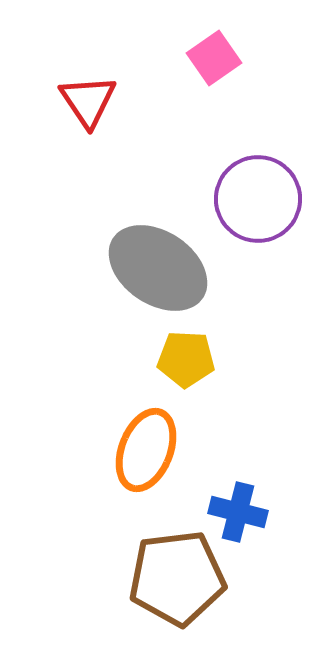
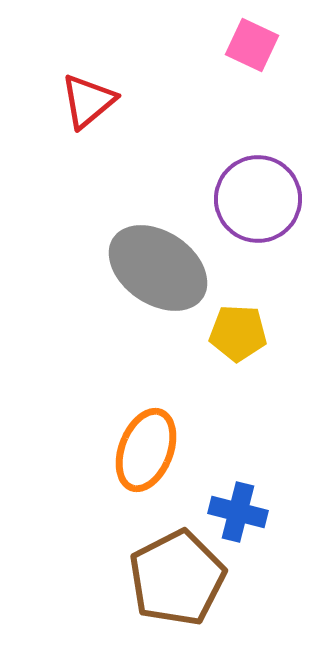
pink square: moved 38 px right, 13 px up; rotated 30 degrees counterclockwise
red triangle: rotated 24 degrees clockwise
yellow pentagon: moved 52 px right, 26 px up
brown pentagon: rotated 20 degrees counterclockwise
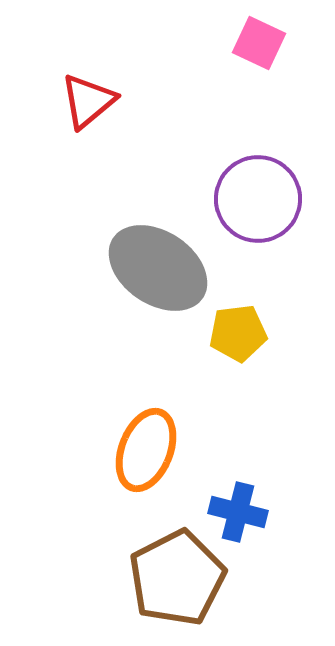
pink square: moved 7 px right, 2 px up
yellow pentagon: rotated 10 degrees counterclockwise
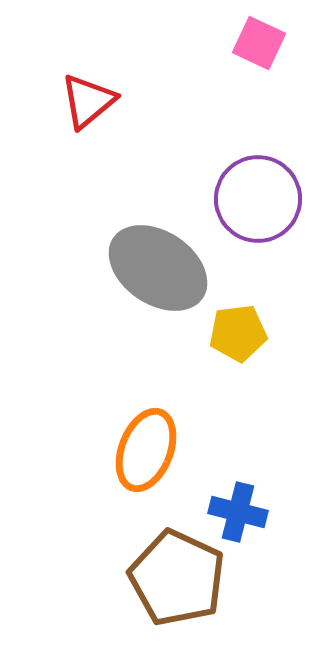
brown pentagon: rotated 20 degrees counterclockwise
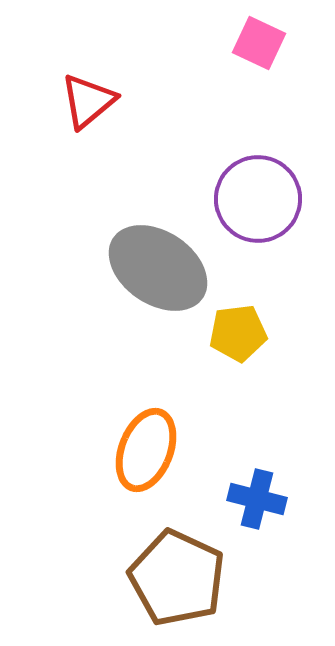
blue cross: moved 19 px right, 13 px up
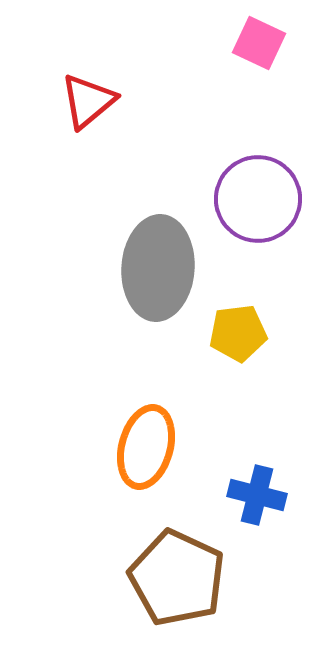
gray ellipse: rotated 60 degrees clockwise
orange ellipse: moved 3 px up; rotated 6 degrees counterclockwise
blue cross: moved 4 px up
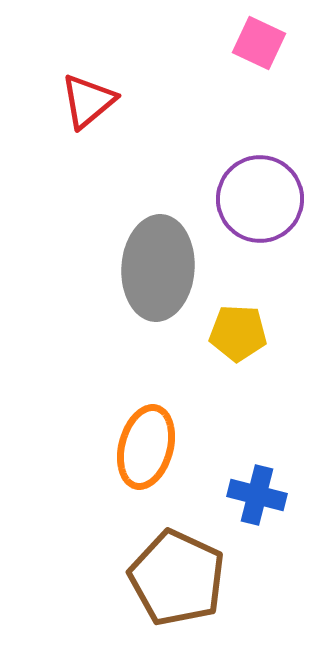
purple circle: moved 2 px right
yellow pentagon: rotated 10 degrees clockwise
